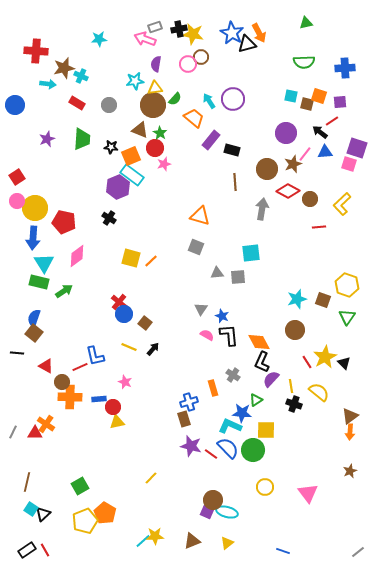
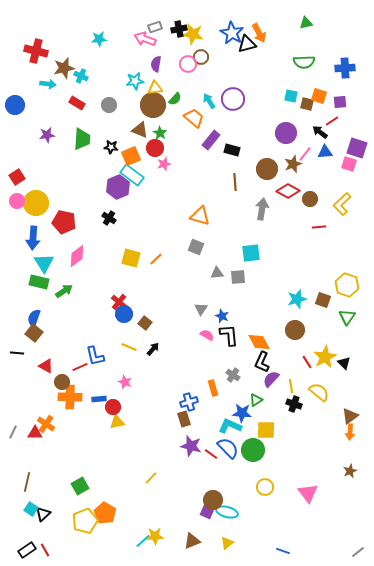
red cross at (36, 51): rotated 10 degrees clockwise
purple star at (47, 139): moved 4 px up; rotated 14 degrees clockwise
yellow circle at (35, 208): moved 1 px right, 5 px up
orange line at (151, 261): moved 5 px right, 2 px up
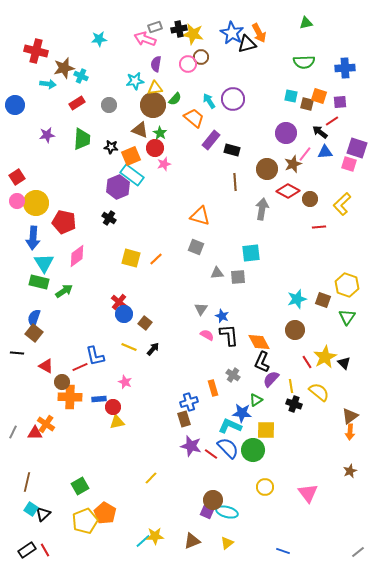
red rectangle at (77, 103): rotated 63 degrees counterclockwise
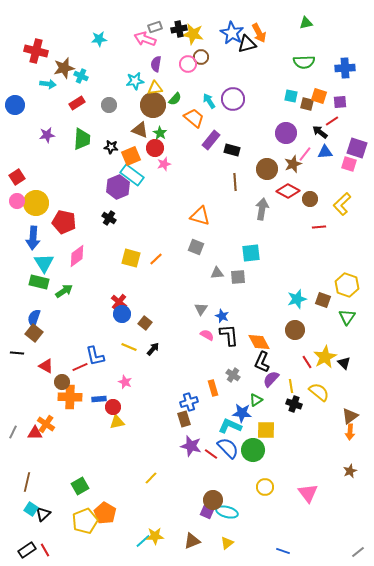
blue circle at (124, 314): moved 2 px left
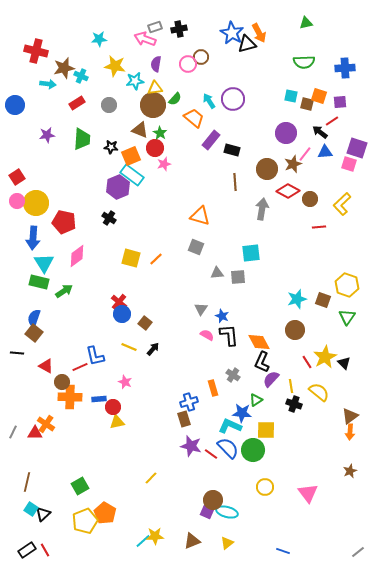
yellow star at (193, 34): moved 78 px left, 32 px down
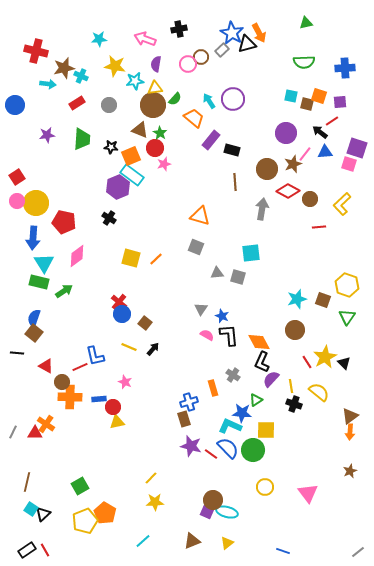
gray rectangle at (155, 27): moved 67 px right, 23 px down; rotated 24 degrees counterclockwise
gray square at (238, 277): rotated 21 degrees clockwise
yellow star at (155, 536): moved 34 px up
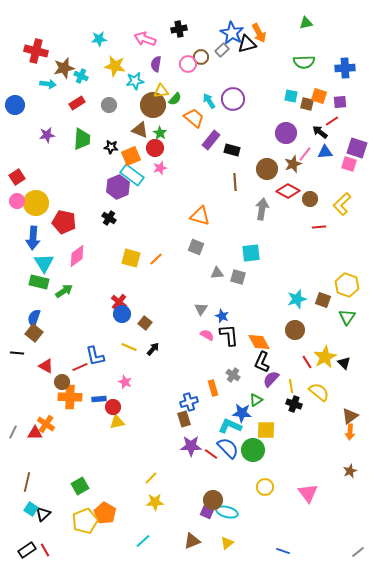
yellow triangle at (155, 88): moved 6 px right, 3 px down
pink star at (164, 164): moved 4 px left, 4 px down
purple star at (191, 446): rotated 15 degrees counterclockwise
